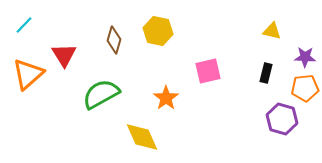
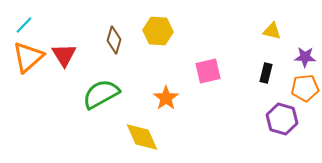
yellow hexagon: rotated 8 degrees counterclockwise
orange triangle: moved 17 px up
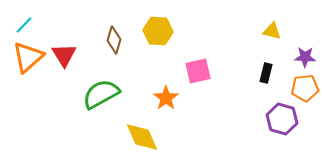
pink square: moved 10 px left
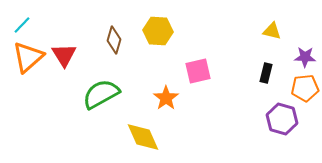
cyan line: moved 2 px left
yellow diamond: moved 1 px right
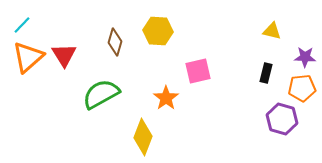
brown diamond: moved 1 px right, 2 px down
orange pentagon: moved 3 px left
yellow diamond: rotated 45 degrees clockwise
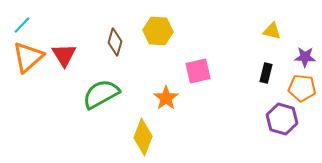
orange pentagon: rotated 12 degrees clockwise
